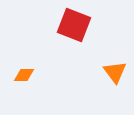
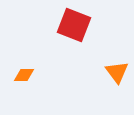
orange triangle: moved 2 px right
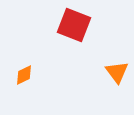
orange diamond: rotated 25 degrees counterclockwise
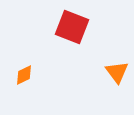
red square: moved 2 px left, 2 px down
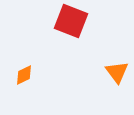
red square: moved 1 px left, 6 px up
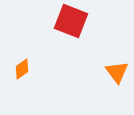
orange diamond: moved 2 px left, 6 px up; rotated 10 degrees counterclockwise
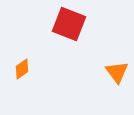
red square: moved 2 px left, 3 px down
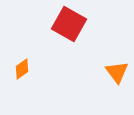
red square: rotated 8 degrees clockwise
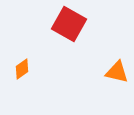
orange triangle: rotated 40 degrees counterclockwise
